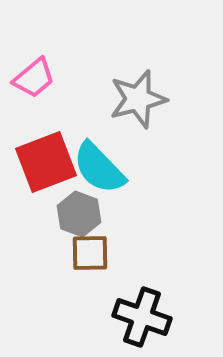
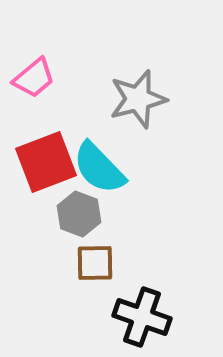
brown square: moved 5 px right, 10 px down
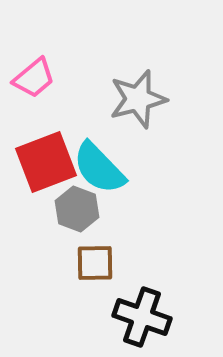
gray hexagon: moved 2 px left, 5 px up
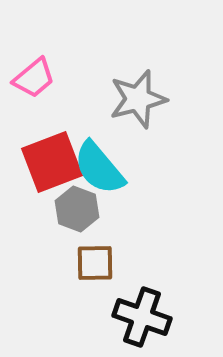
red square: moved 6 px right
cyan semicircle: rotated 4 degrees clockwise
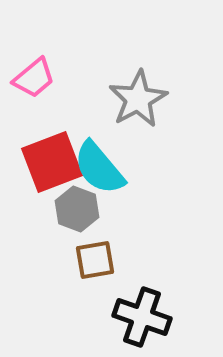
gray star: rotated 14 degrees counterclockwise
brown square: moved 3 px up; rotated 9 degrees counterclockwise
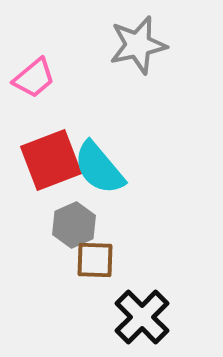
gray star: moved 54 px up; rotated 16 degrees clockwise
red square: moved 1 px left, 2 px up
gray hexagon: moved 3 px left, 16 px down; rotated 15 degrees clockwise
brown square: rotated 12 degrees clockwise
black cross: rotated 26 degrees clockwise
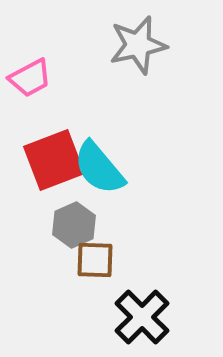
pink trapezoid: moved 4 px left; rotated 12 degrees clockwise
red square: moved 3 px right
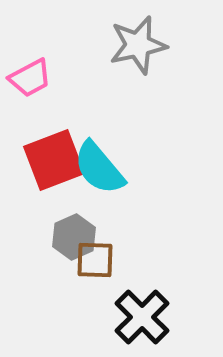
gray hexagon: moved 12 px down
